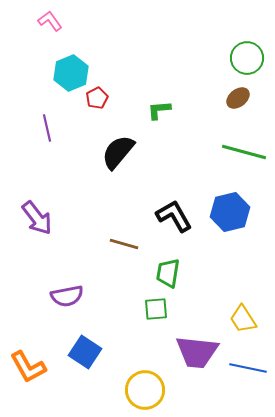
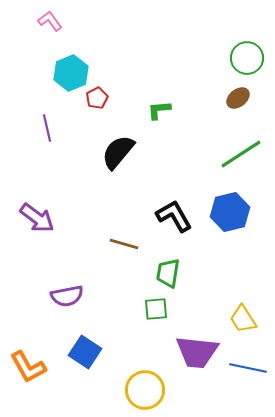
green line: moved 3 px left, 2 px down; rotated 48 degrees counterclockwise
purple arrow: rotated 15 degrees counterclockwise
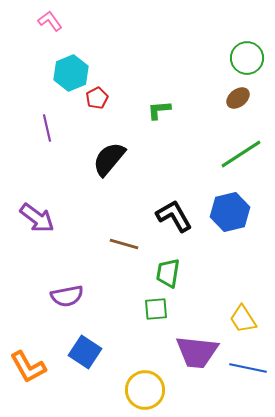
black semicircle: moved 9 px left, 7 px down
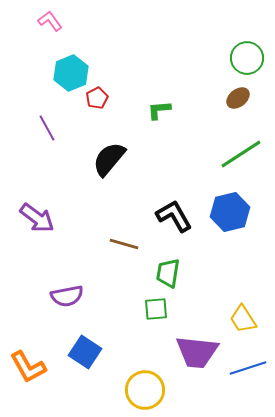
purple line: rotated 16 degrees counterclockwise
blue line: rotated 30 degrees counterclockwise
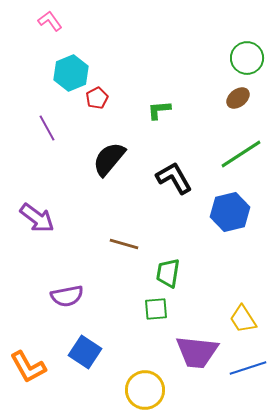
black L-shape: moved 38 px up
